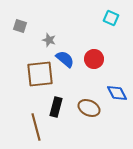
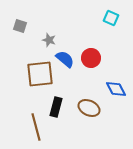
red circle: moved 3 px left, 1 px up
blue diamond: moved 1 px left, 4 px up
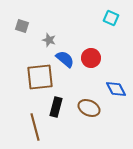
gray square: moved 2 px right
brown square: moved 3 px down
brown line: moved 1 px left
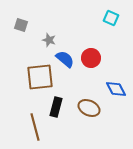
gray square: moved 1 px left, 1 px up
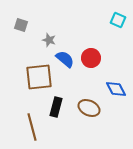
cyan square: moved 7 px right, 2 px down
brown square: moved 1 px left
brown line: moved 3 px left
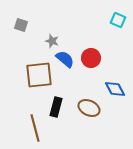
gray star: moved 3 px right, 1 px down
brown square: moved 2 px up
blue diamond: moved 1 px left
brown line: moved 3 px right, 1 px down
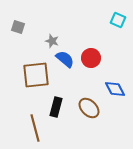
gray square: moved 3 px left, 2 px down
brown square: moved 3 px left
brown ellipse: rotated 20 degrees clockwise
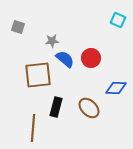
gray star: rotated 24 degrees counterclockwise
brown square: moved 2 px right
blue diamond: moved 1 px right, 1 px up; rotated 60 degrees counterclockwise
brown line: moved 2 px left; rotated 20 degrees clockwise
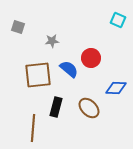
blue semicircle: moved 4 px right, 10 px down
